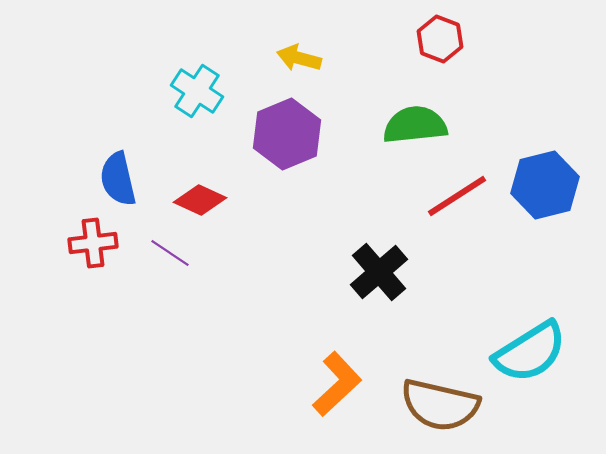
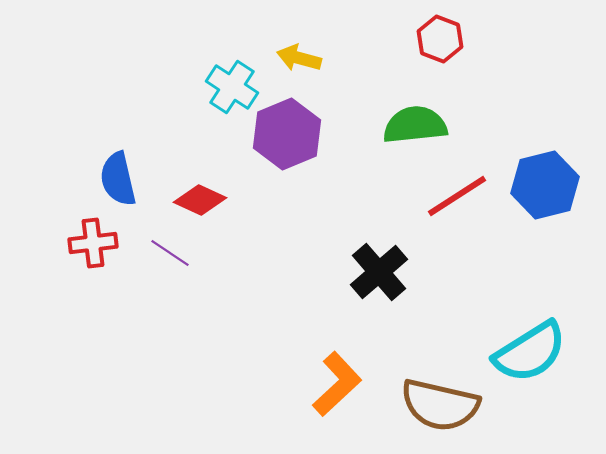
cyan cross: moved 35 px right, 4 px up
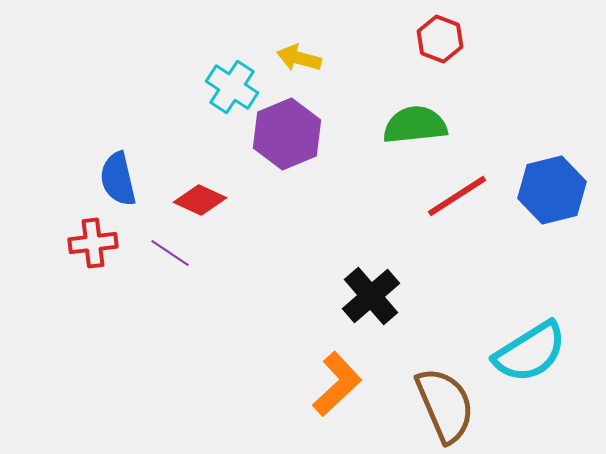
blue hexagon: moved 7 px right, 5 px down
black cross: moved 8 px left, 24 px down
brown semicircle: moved 5 px right; rotated 126 degrees counterclockwise
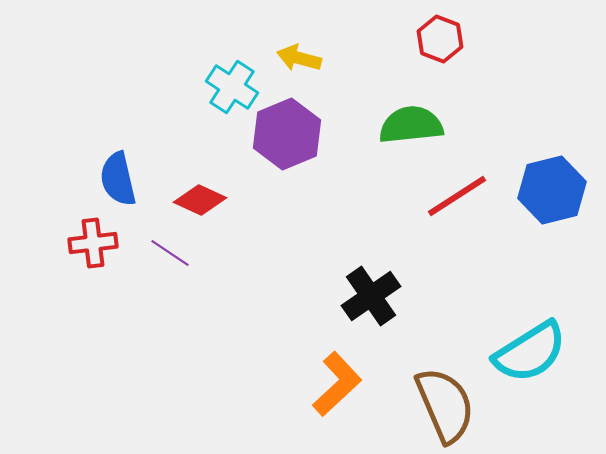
green semicircle: moved 4 px left
black cross: rotated 6 degrees clockwise
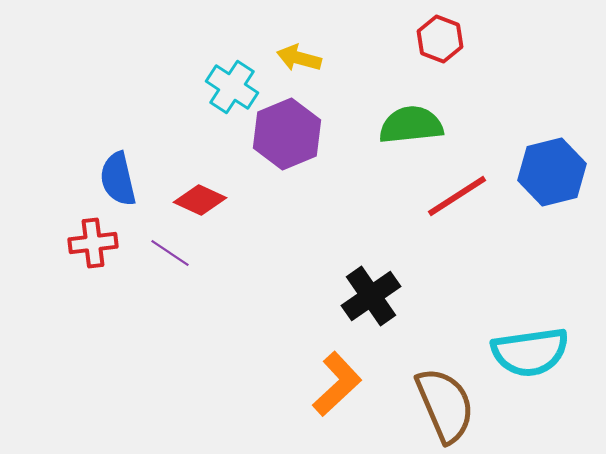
blue hexagon: moved 18 px up
cyan semicircle: rotated 24 degrees clockwise
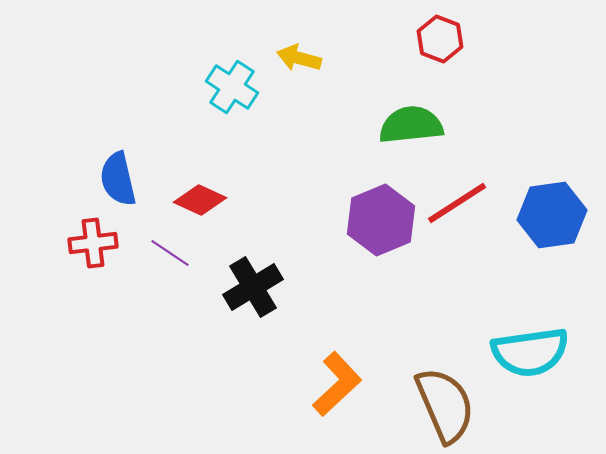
purple hexagon: moved 94 px right, 86 px down
blue hexagon: moved 43 px down; rotated 6 degrees clockwise
red line: moved 7 px down
black cross: moved 118 px left, 9 px up; rotated 4 degrees clockwise
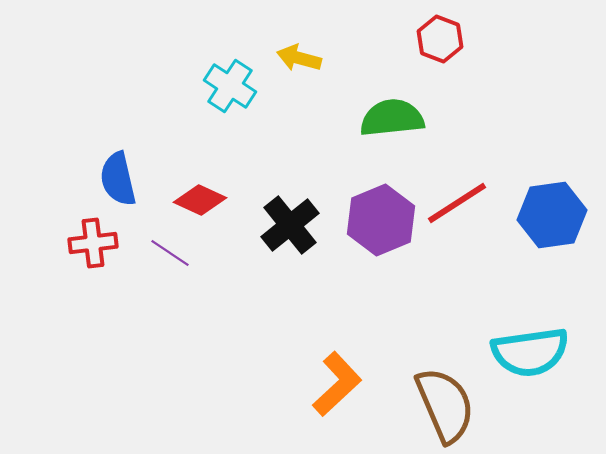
cyan cross: moved 2 px left, 1 px up
green semicircle: moved 19 px left, 7 px up
black cross: moved 37 px right, 62 px up; rotated 8 degrees counterclockwise
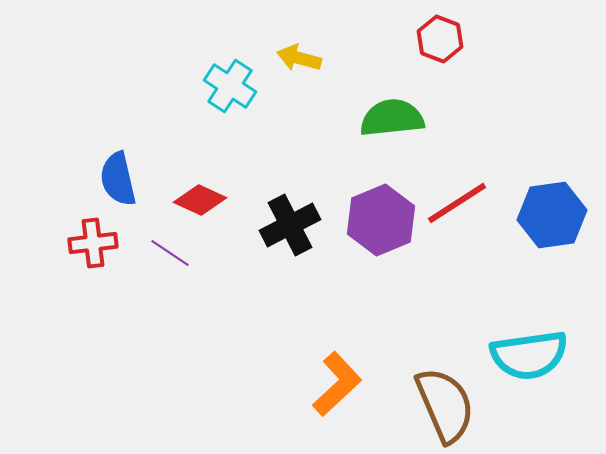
black cross: rotated 12 degrees clockwise
cyan semicircle: moved 1 px left, 3 px down
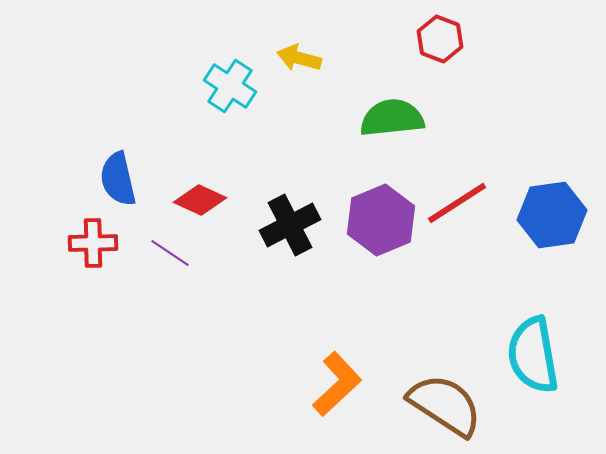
red cross: rotated 6 degrees clockwise
cyan semicircle: moved 4 px right; rotated 88 degrees clockwise
brown semicircle: rotated 34 degrees counterclockwise
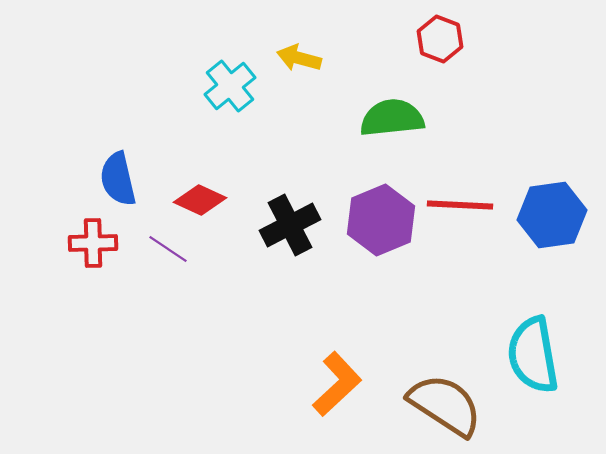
cyan cross: rotated 18 degrees clockwise
red line: moved 3 px right, 2 px down; rotated 36 degrees clockwise
purple line: moved 2 px left, 4 px up
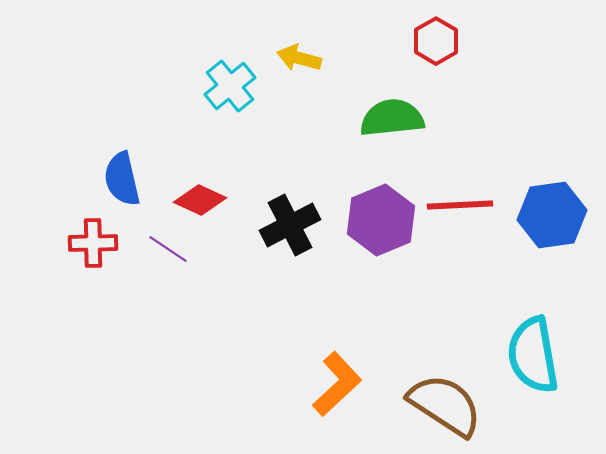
red hexagon: moved 4 px left, 2 px down; rotated 9 degrees clockwise
blue semicircle: moved 4 px right
red line: rotated 6 degrees counterclockwise
